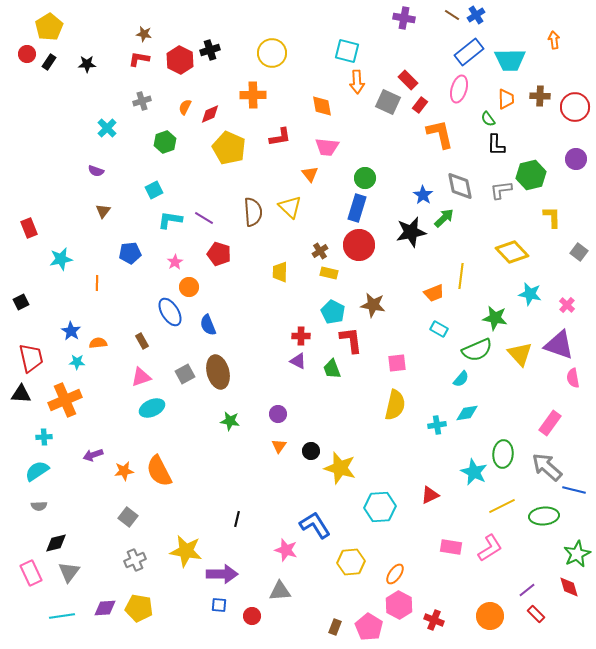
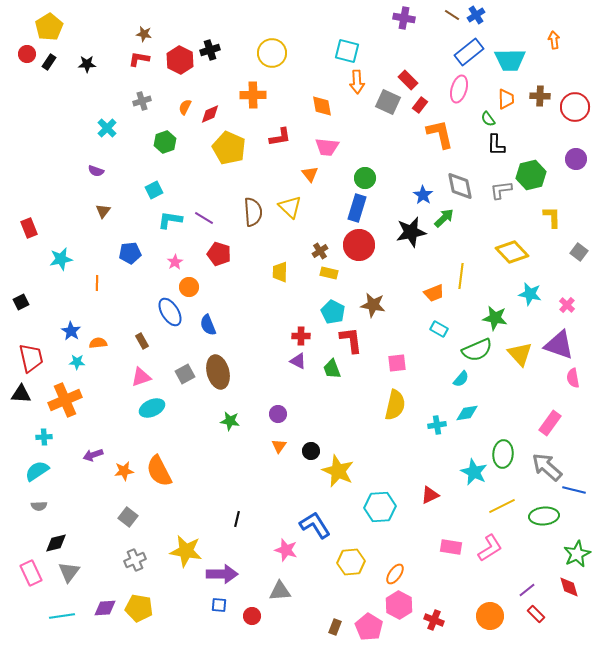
yellow star at (340, 468): moved 2 px left, 3 px down; rotated 8 degrees clockwise
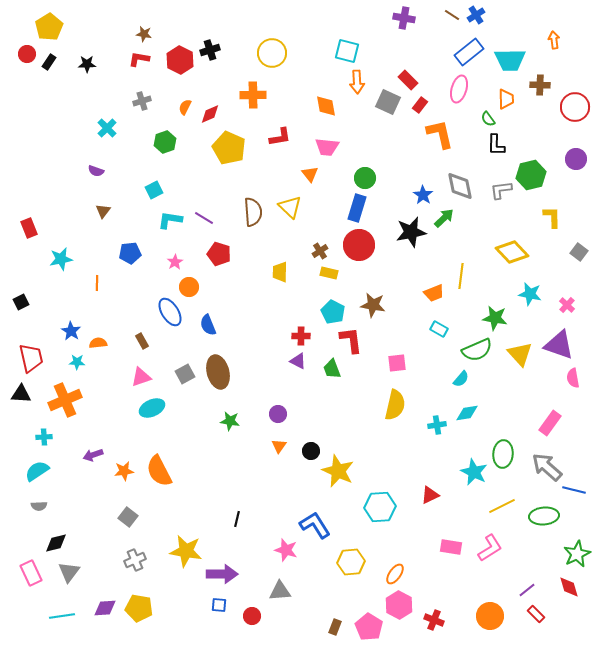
brown cross at (540, 96): moved 11 px up
orange diamond at (322, 106): moved 4 px right
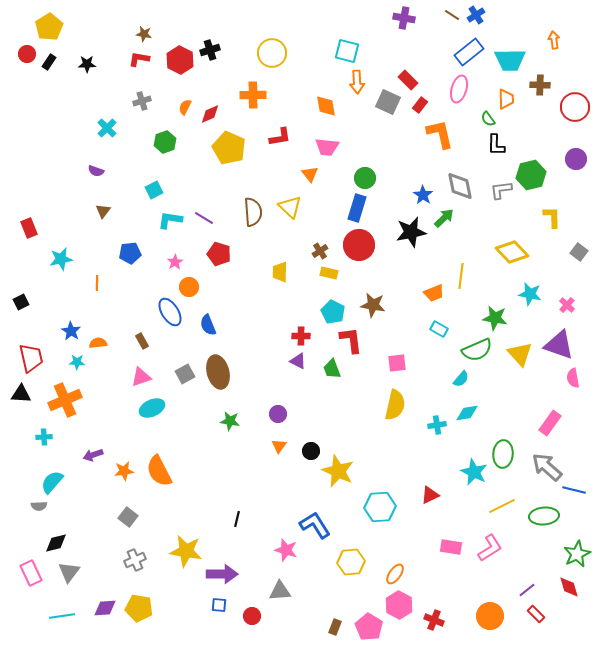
cyan semicircle at (37, 471): moved 15 px right, 11 px down; rotated 15 degrees counterclockwise
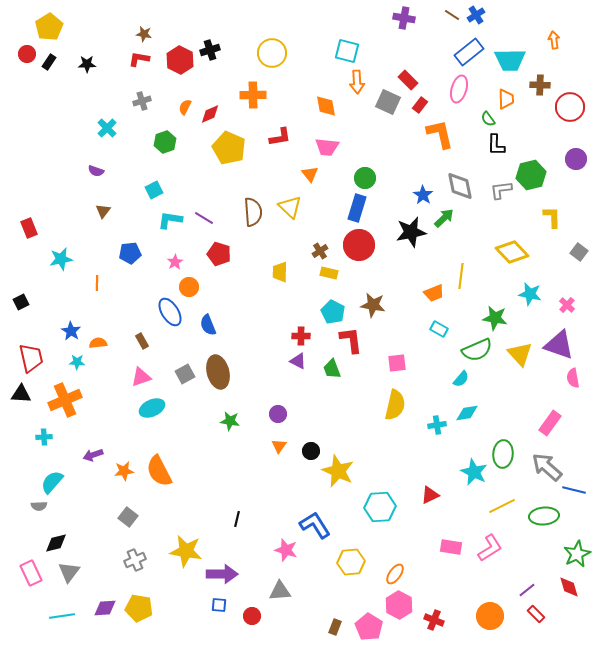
red circle at (575, 107): moved 5 px left
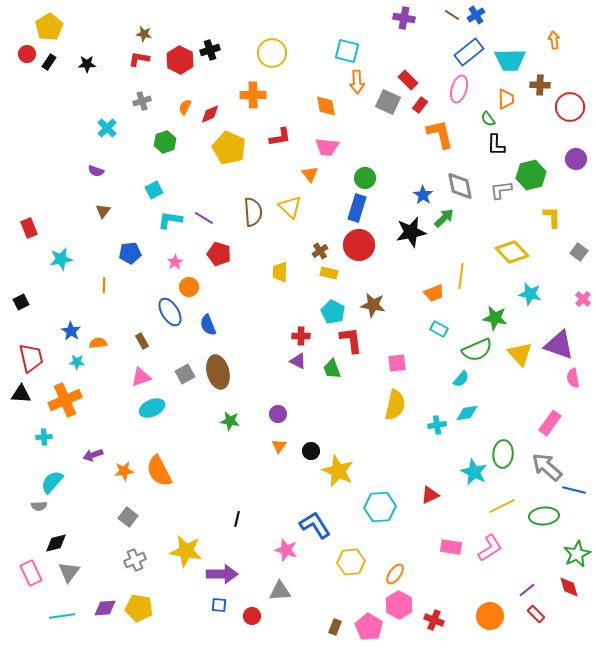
orange line at (97, 283): moved 7 px right, 2 px down
pink cross at (567, 305): moved 16 px right, 6 px up
